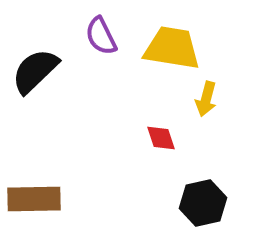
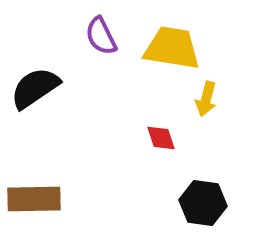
black semicircle: moved 17 px down; rotated 10 degrees clockwise
black hexagon: rotated 21 degrees clockwise
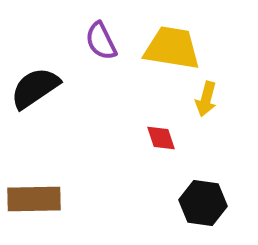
purple semicircle: moved 5 px down
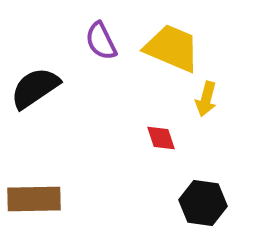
yellow trapezoid: rotated 14 degrees clockwise
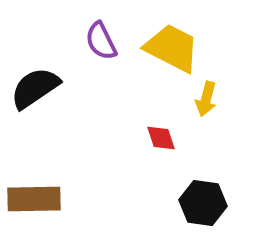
yellow trapezoid: rotated 4 degrees clockwise
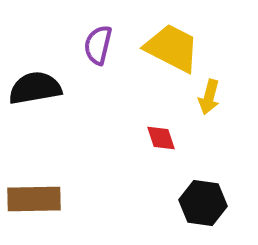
purple semicircle: moved 3 px left, 4 px down; rotated 39 degrees clockwise
black semicircle: rotated 24 degrees clockwise
yellow arrow: moved 3 px right, 2 px up
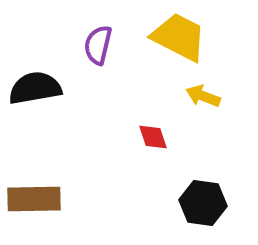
yellow trapezoid: moved 7 px right, 11 px up
yellow arrow: moved 6 px left, 1 px up; rotated 96 degrees clockwise
red diamond: moved 8 px left, 1 px up
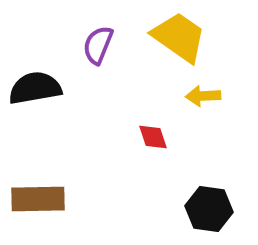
yellow trapezoid: rotated 8 degrees clockwise
purple semicircle: rotated 9 degrees clockwise
yellow arrow: rotated 24 degrees counterclockwise
brown rectangle: moved 4 px right
black hexagon: moved 6 px right, 6 px down
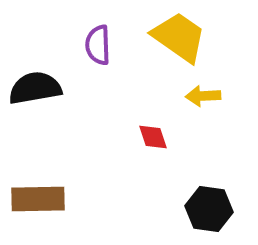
purple semicircle: rotated 24 degrees counterclockwise
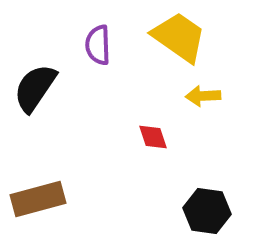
black semicircle: rotated 46 degrees counterclockwise
brown rectangle: rotated 14 degrees counterclockwise
black hexagon: moved 2 px left, 2 px down
